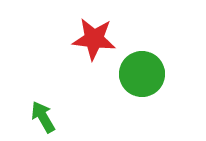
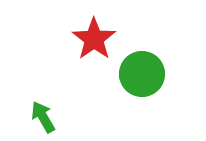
red star: rotated 30 degrees clockwise
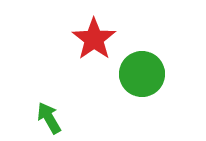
green arrow: moved 6 px right, 1 px down
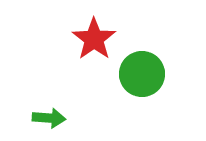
green arrow: rotated 124 degrees clockwise
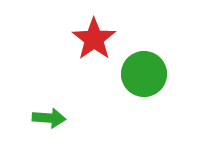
green circle: moved 2 px right
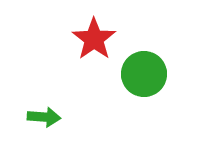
green arrow: moved 5 px left, 1 px up
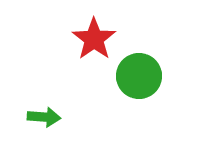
green circle: moved 5 px left, 2 px down
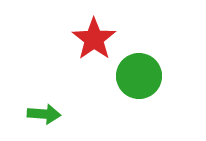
green arrow: moved 3 px up
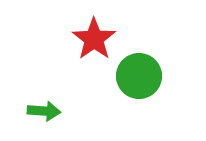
green arrow: moved 3 px up
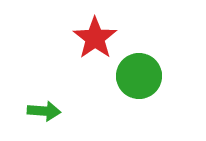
red star: moved 1 px right, 1 px up
